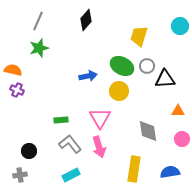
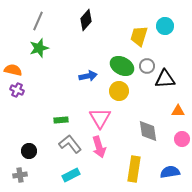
cyan circle: moved 15 px left
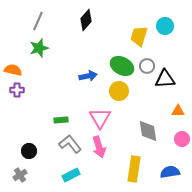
purple cross: rotated 24 degrees counterclockwise
gray cross: rotated 24 degrees counterclockwise
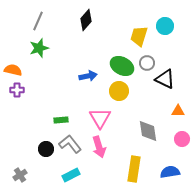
gray circle: moved 3 px up
black triangle: rotated 30 degrees clockwise
black circle: moved 17 px right, 2 px up
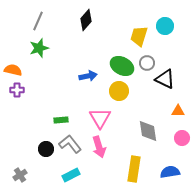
pink circle: moved 1 px up
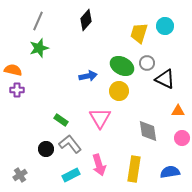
yellow trapezoid: moved 3 px up
green rectangle: rotated 40 degrees clockwise
pink arrow: moved 18 px down
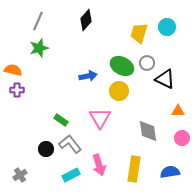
cyan circle: moved 2 px right, 1 px down
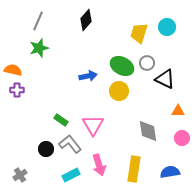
pink triangle: moved 7 px left, 7 px down
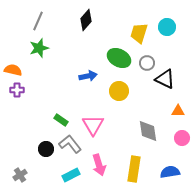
green ellipse: moved 3 px left, 8 px up
